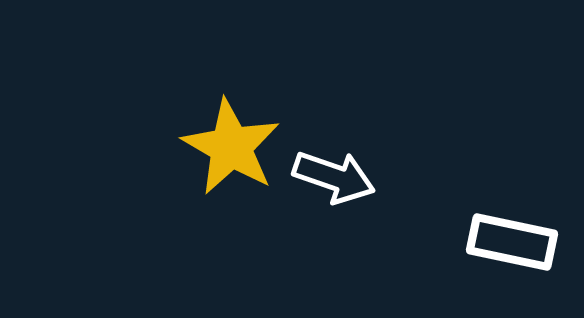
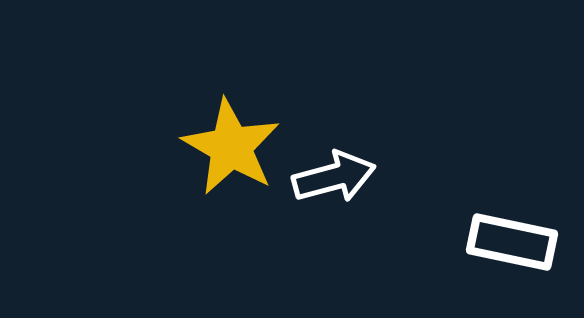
white arrow: rotated 34 degrees counterclockwise
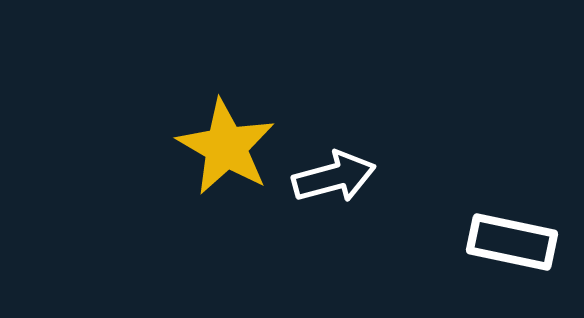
yellow star: moved 5 px left
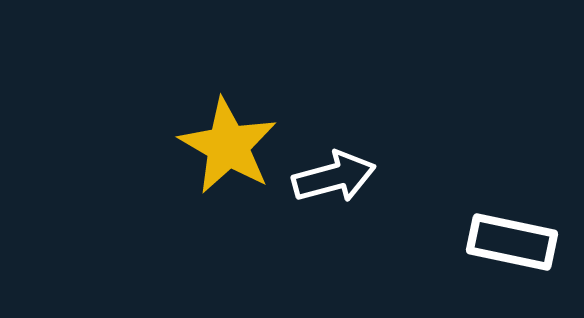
yellow star: moved 2 px right, 1 px up
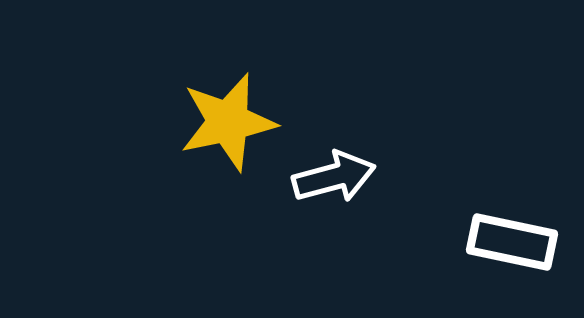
yellow star: moved 24 px up; rotated 30 degrees clockwise
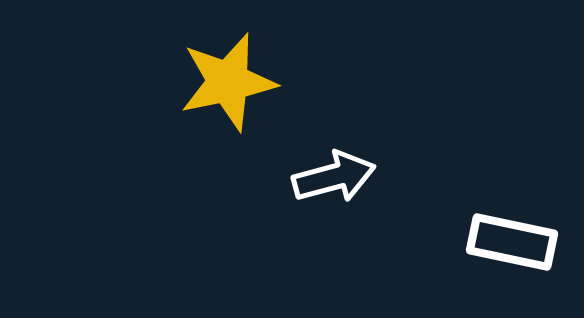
yellow star: moved 40 px up
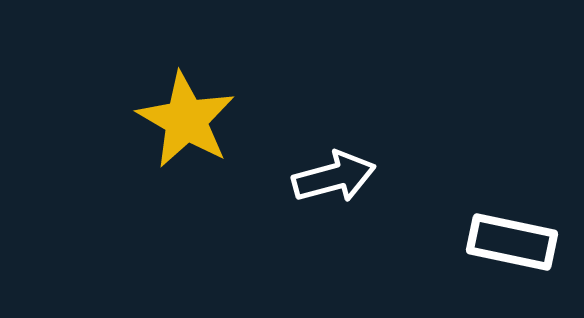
yellow star: moved 42 px left, 38 px down; rotated 30 degrees counterclockwise
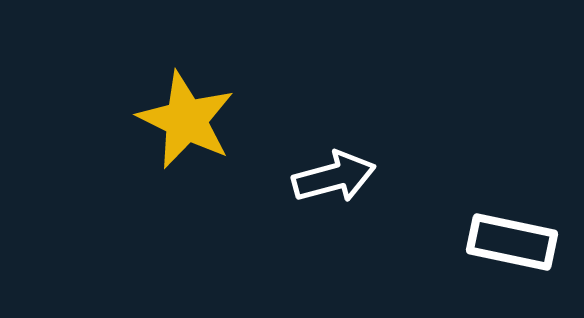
yellow star: rotated 4 degrees counterclockwise
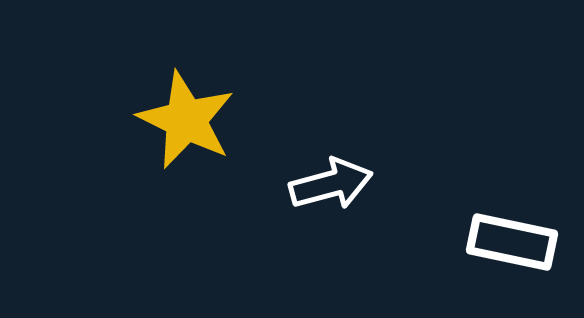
white arrow: moved 3 px left, 7 px down
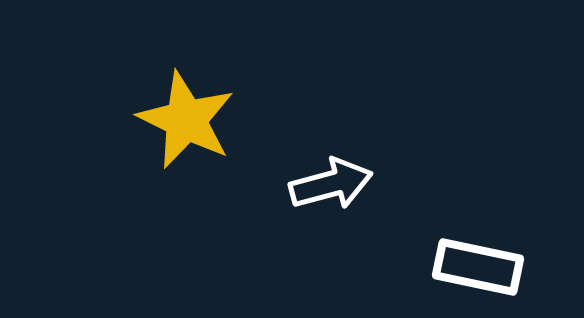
white rectangle: moved 34 px left, 25 px down
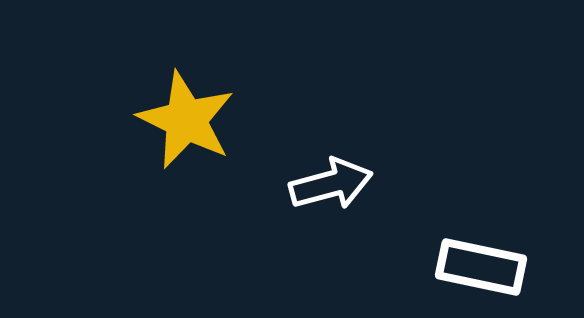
white rectangle: moved 3 px right
